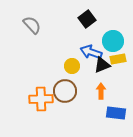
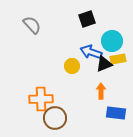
black square: rotated 18 degrees clockwise
cyan circle: moved 1 px left
black triangle: moved 2 px right, 1 px up
brown circle: moved 10 px left, 27 px down
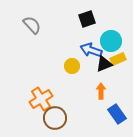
cyan circle: moved 1 px left
blue arrow: moved 2 px up
yellow rectangle: rotated 14 degrees counterclockwise
orange cross: rotated 30 degrees counterclockwise
blue rectangle: moved 1 px right, 1 px down; rotated 48 degrees clockwise
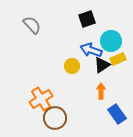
black triangle: moved 2 px left, 1 px down; rotated 12 degrees counterclockwise
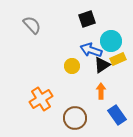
blue rectangle: moved 1 px down
brown circle: moved 20 px right
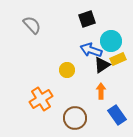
yellow circle: moved 5 px left, 4 px down
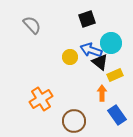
cyan circle: moved 2 px down
yellow rectangle: moved 3 px left, 16 px down
black triangle: moved 2 px left, 3 px up; rotated 48 degrees counterclockwise
yellow circle: moved 3 px right, 13 px up
orange arrow: moved 1 px right, 2 px down
brown circle: moved 1 px left, 3 px down
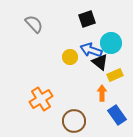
gray semicircle: moved 2 px right, 1 px up
